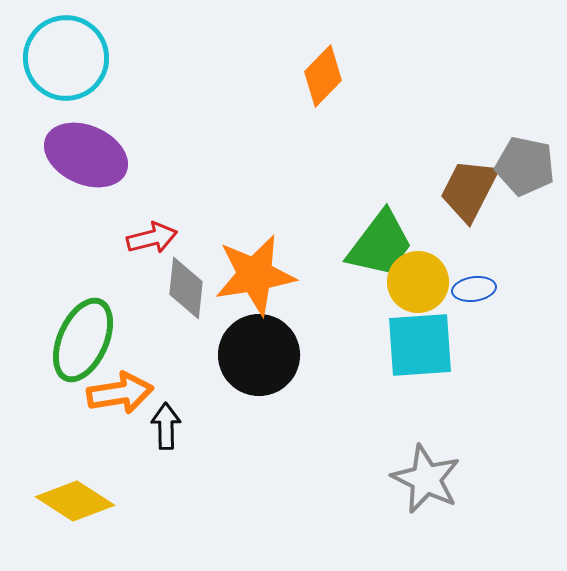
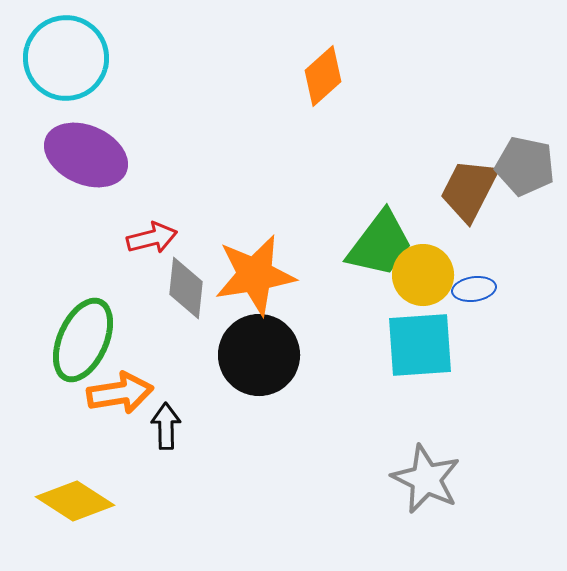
orange diamond: rotated 4 degrees clockwise
yellow circle: moved 5 px right, 7 px up
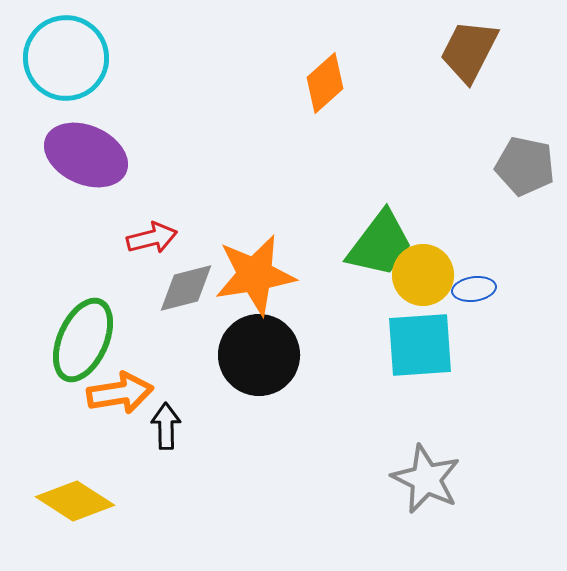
orange diamond: moved 2 px right, 7 px down
brown trapezoid: moved 139 px up
gray diamond: rotated 70 degrees clockwise
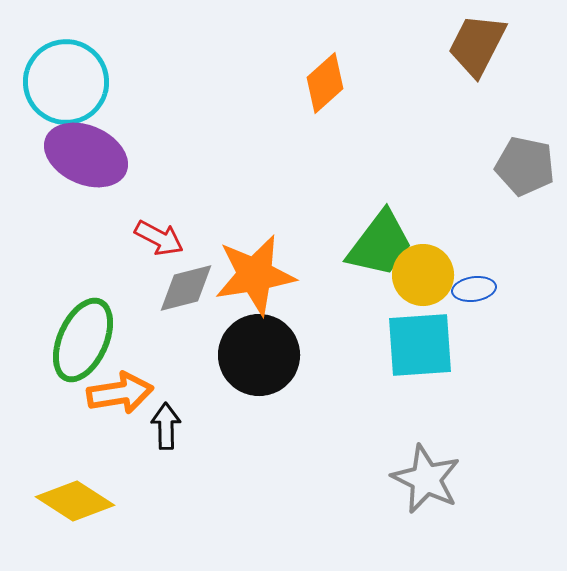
brown trapezoid: moved 8 px right, 6 px up
cyan circle: moved 24 px down
red arrow: moved 7 px right; rotated 42 degrees clockwise
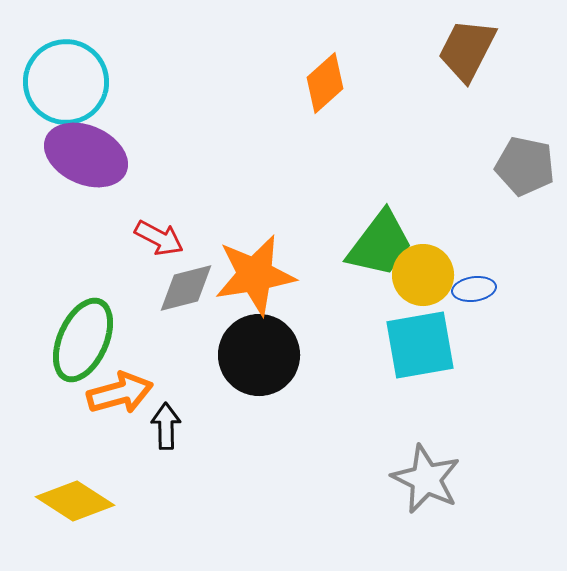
brown trapezoid: moved 10 px left, 5 px down
cyan square: rotated 6 degrees counterclockwise
orange arrow: rotated 6 degrees counterclockwise
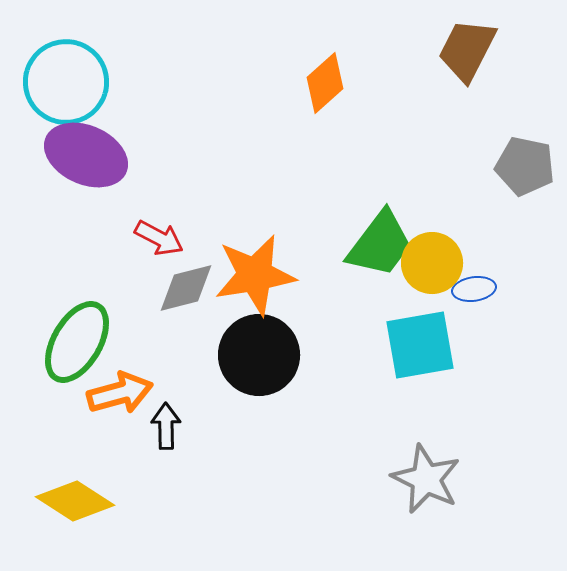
yellow circle: moved 9 px right, 12 px up
green ellipse: moved 6 px left, 2 px down; rotated 6 degrees clockwise
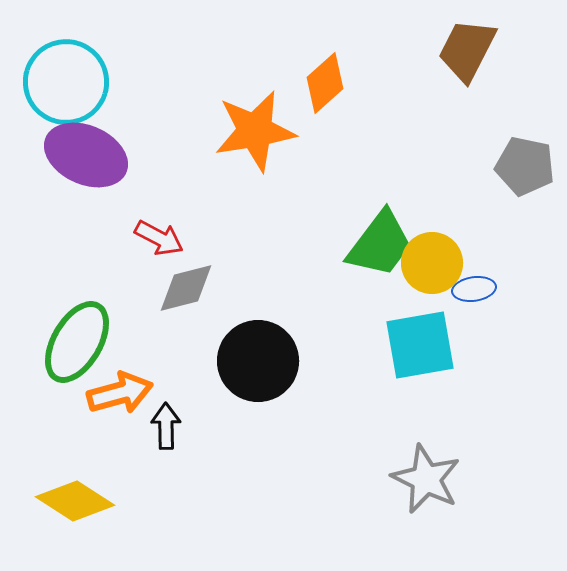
orange star: moved 144 px up
black circle: moved 1 px left, 6 px down
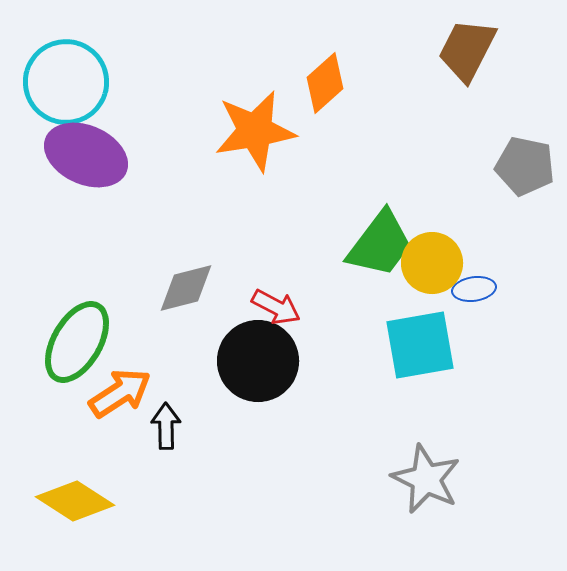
red arrow: moved 117 px right, 69 px down
orange arrow: rotated 18 degrees counterclockwise
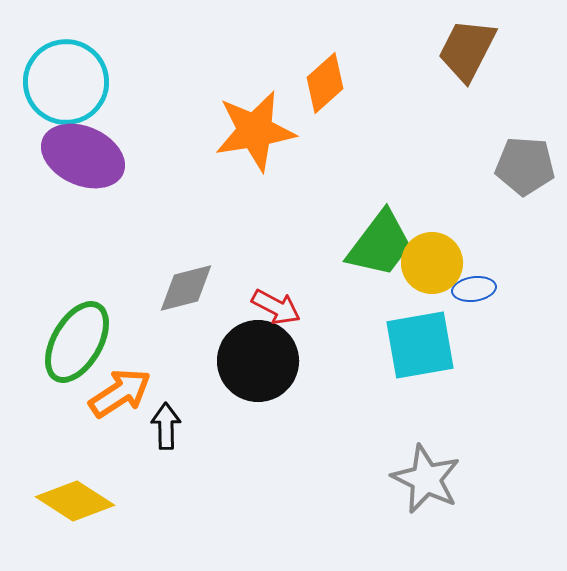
purple ellipse: moved 3 px left, 1 px down
gray pentagon: rotated 8 degrees counterclockwise
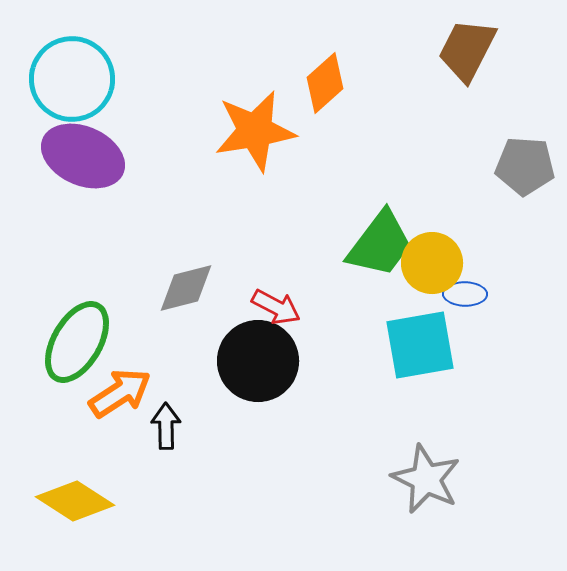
cyan circle: moved 6 px right, 3 px up
blue ellipse: moved 9 px left, 5 px down; rotated 9 degrees clockwise
